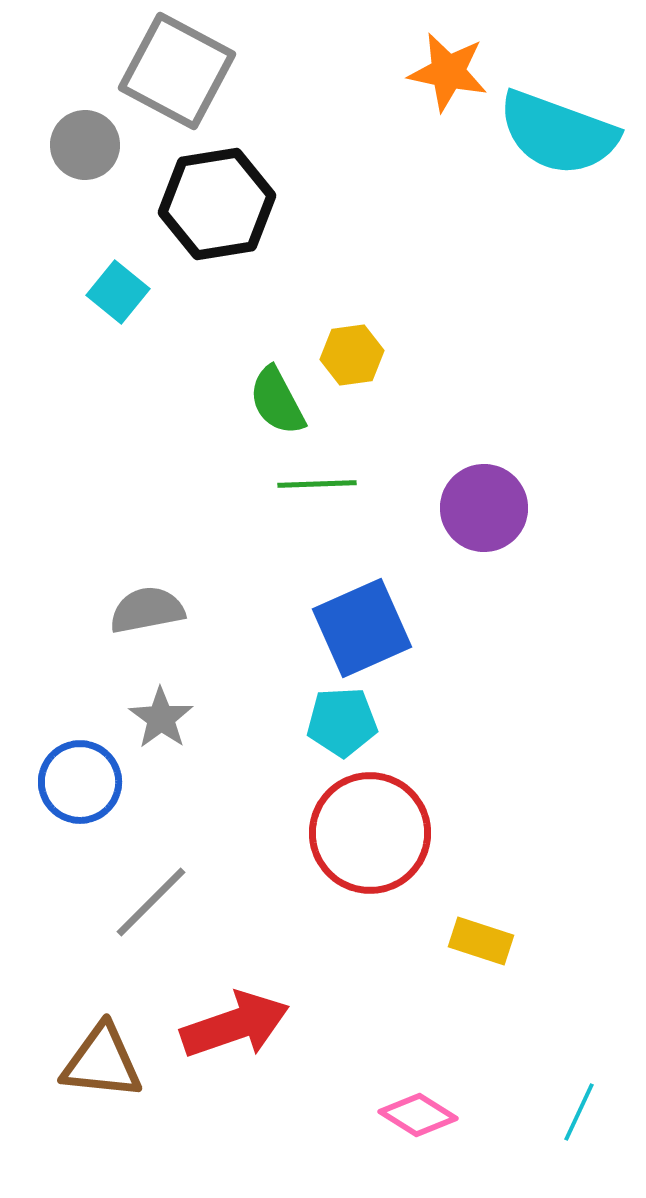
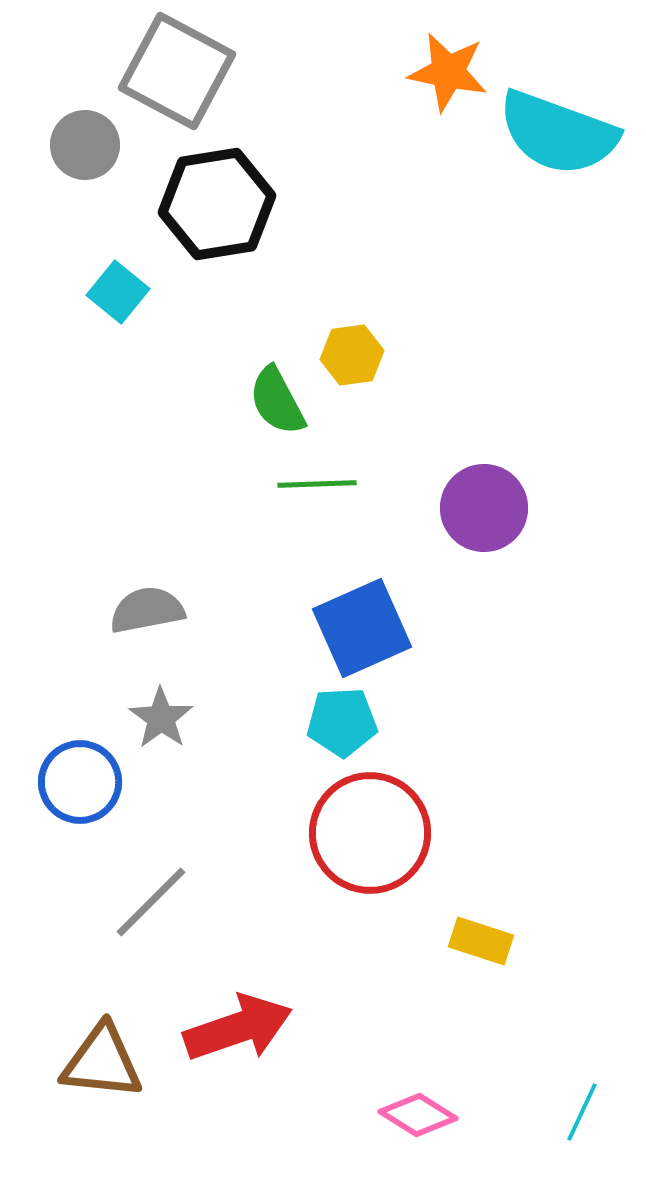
red arrow: moved 3 px right, 3 px down
cyan line: moved 3 px right
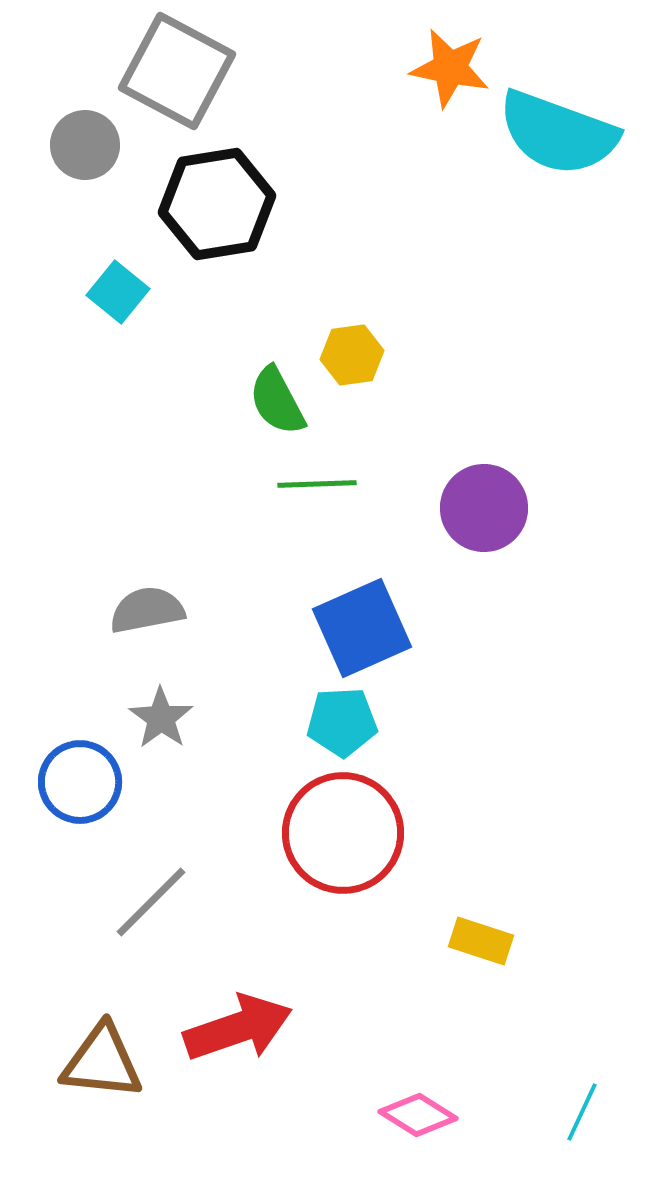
orange star: moved 2 px right, 4 px up
red circle: moved 27 px left
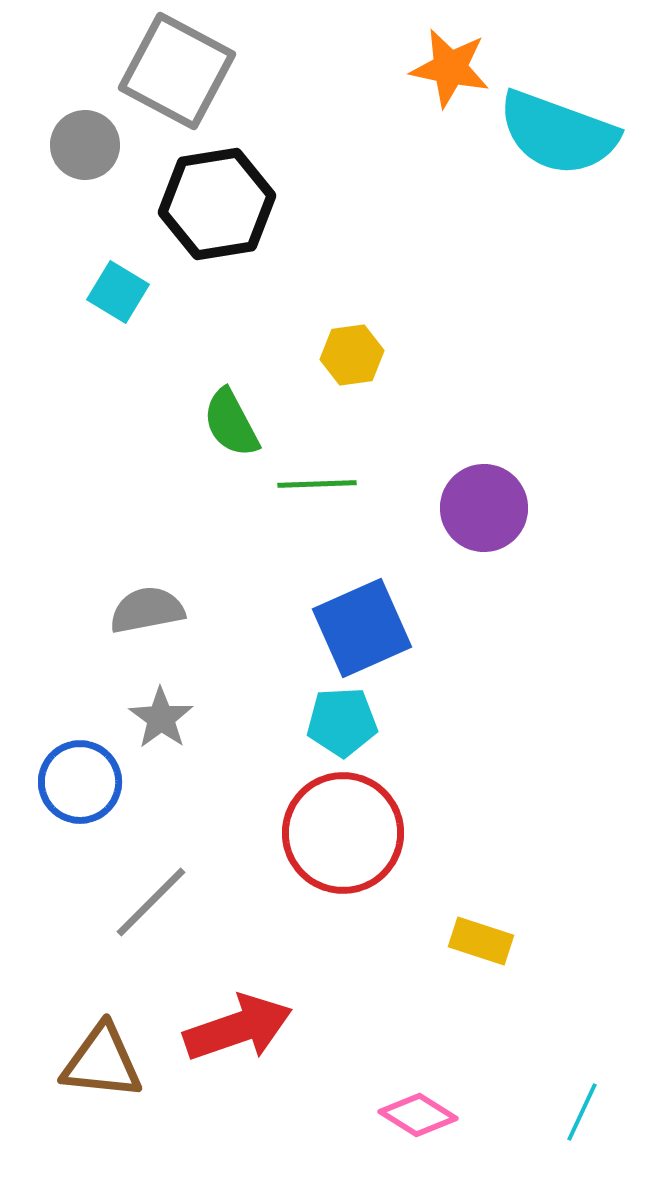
cyan square: rotated 8 degrees counterclockwise
green semicircle: moved 46 px left, 22 px down
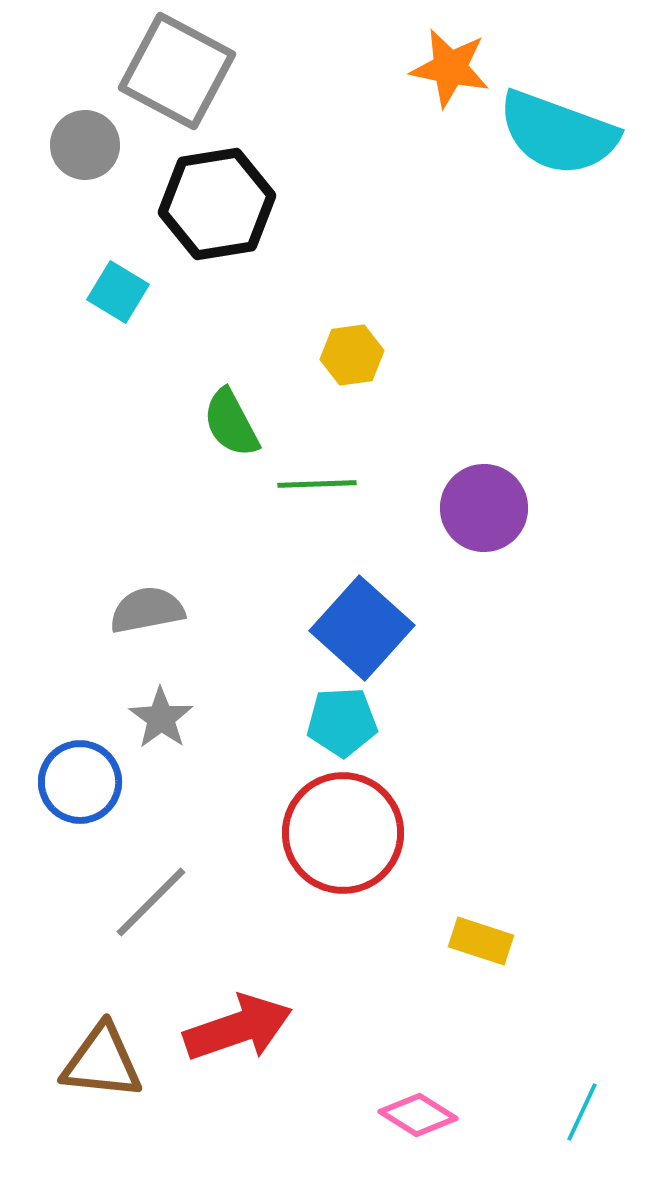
blue square: rotated 24 degrees counterclockwise
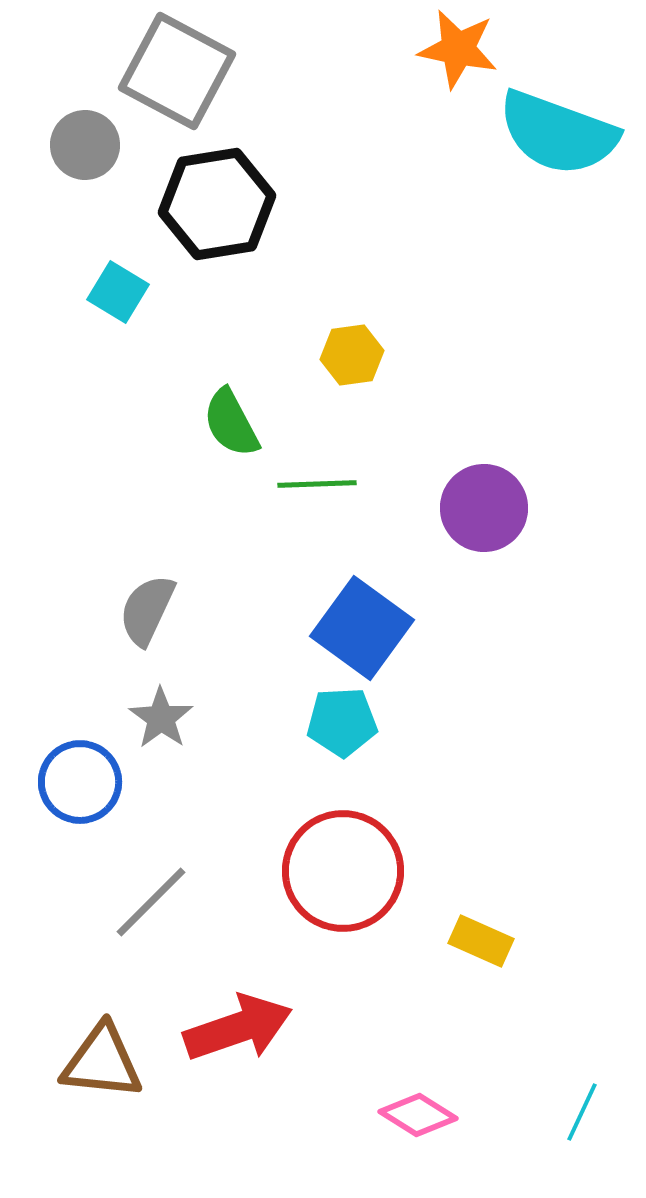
orange star: moved 8 px right, 19 px up
gray semicircle: rotated 54 degrees counterclockwise
blue square: rotated 6 degrees counterclockwise
red circle: moved 38 px down
yellow rectangle: rotated 6 degrees clockwise
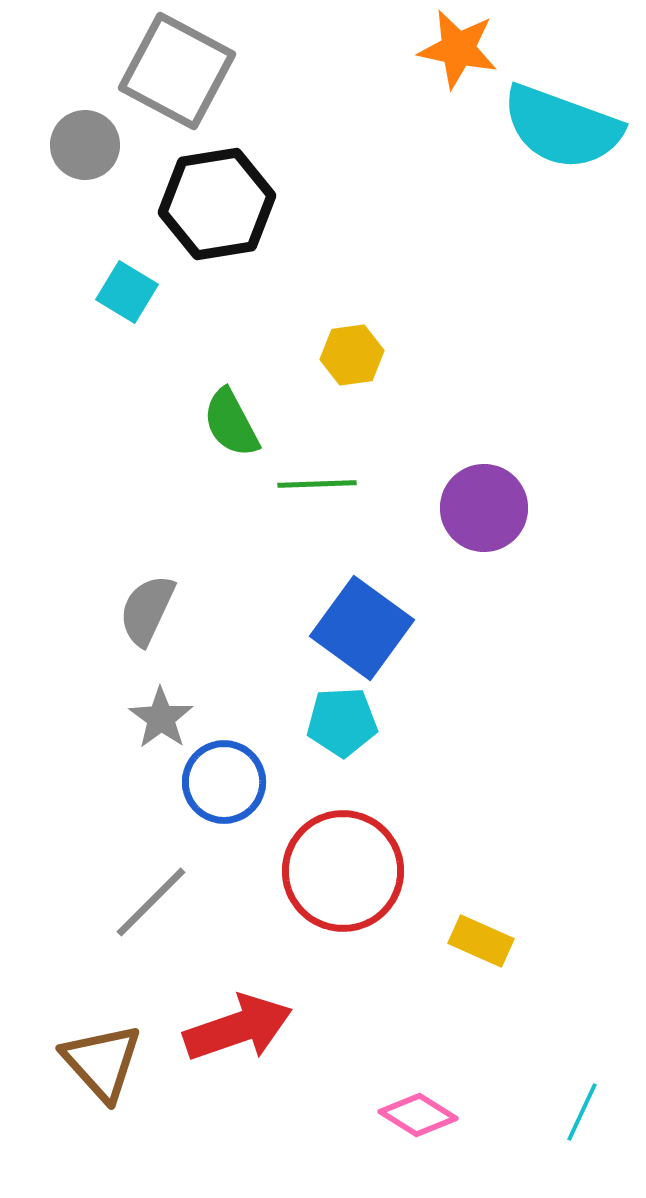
cyan semicircle: moved 4 px right, 6 px up
cyan square: moved 9 px right
blue circle: moved 144 px right
brown triangle: rotated 42 degrees clockwise
